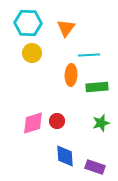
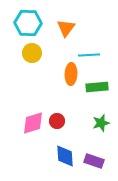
orange ellipse: moved 1 px up
purple rectangle: moved 1 px left, 6 px up
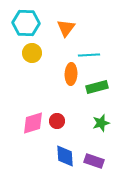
cyan hexagon: moved 2 px left
green rectangle: rotated 10 degrees counterclockwise
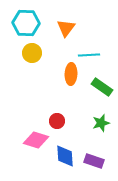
green rectangle: moved 5 px right; rotated 50 degrees clockwise
pink diamond: moved 3 px right, 17 px down; rotated 35 degrees clockwise
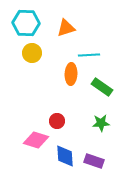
orange triangle: rotated 36 degrees clockwise
green star: rotated 12 degrees clockwise
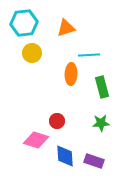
cyan hexagon: moved 2 px left; rotated 8 degrees counterclockwise
green rectangle: rotated 40 degrees clockwise
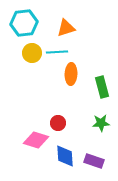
cyan line: moved 32 px left, 3 px up
red circle: moved 1 px right, 2 px down
